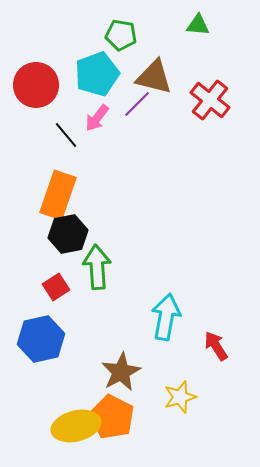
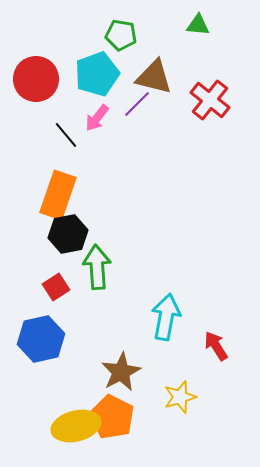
red circle: moved 6 px up
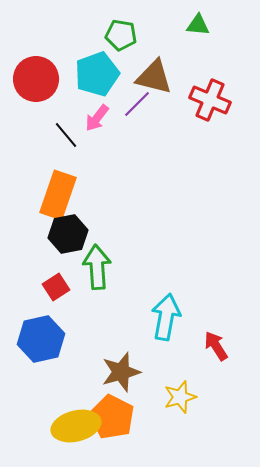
red cross: rotated 15 degrees counterclockwise
brown star: rotated 12 degrees clockwise
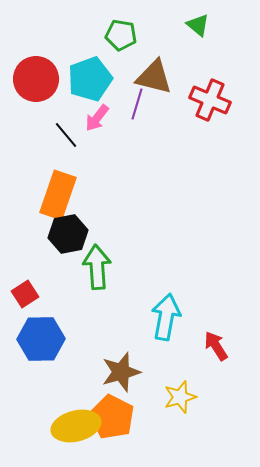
green triangle: rotated 35 degrees clockwise
cyan pentagon: moved 7 px left, 5 px down
purple line: rotated 28 degrees counterclockwise
red square: moved 31 px left, 7 px down
blue hexagon: rotated 12 degrees clockwise
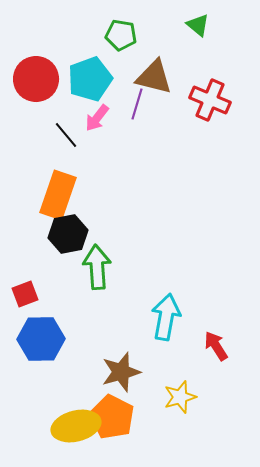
red square: rotated 12 degrees clockwise
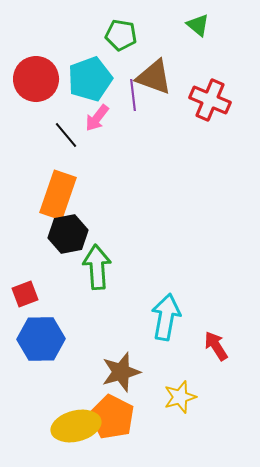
brown triangle: rotated 6 degrees clockwise
purple line: moved 4 px left, 9 px up; rotated 24 degrees counterclockwise
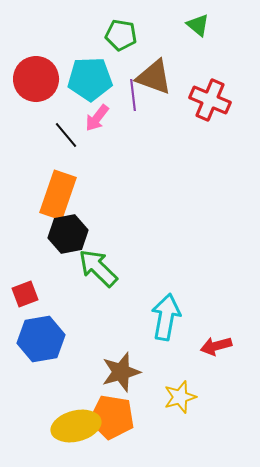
cyan pentagon: rotated 18 degrees clockwise
green arrow: moved 1 px right, 1 px down; rotated 42 degrees counterclockwise
blue hexagon: rotated 9 degrees counterclockwise
red arrow: rotated 72 degrees counterclockwise
orange pentagon: rotated 18 degrees counterclockwise
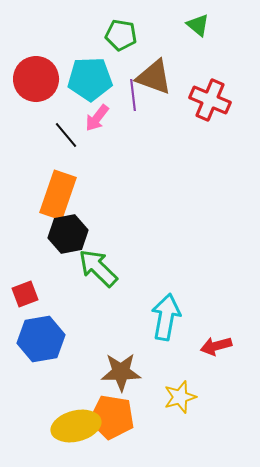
brown star: rotated 15 degrees clockwise
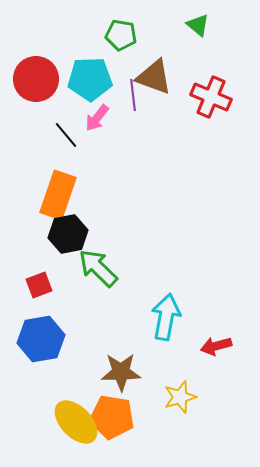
red cross: moved 1 px right, 3 px up
red square: moved 14 px right, 9 px up
yellow ellipse: moved 4 px up; rotated 60 degrees clockwise
